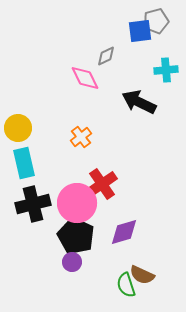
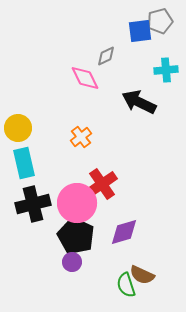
gray pentagon: moved 4 px right
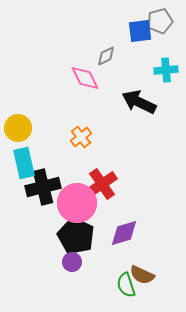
black cross: moved 10 px right, 17 px up
purple diamond: moved 1 px down
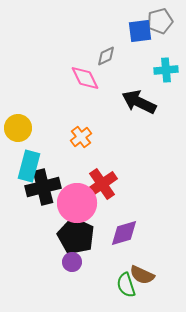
cyan rectangle: moved 5 px right, 3 px down; rotated 28 degrees clockwise
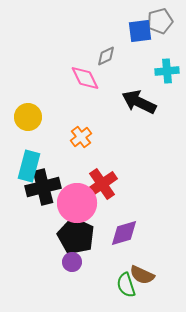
cyan cross: moved 1 px right, 1 px down
yellow circle: moved 10 px right, 11 px up
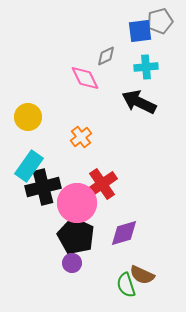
cyan cross: moved 21 px left, 4 px up
cyan rectangle: rotated 20 degrees clockwise
purple circle: moved 1 px down
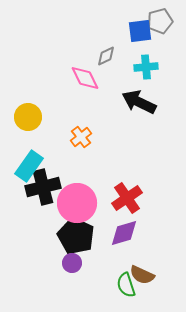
red cross: moved 25 px right, 14 px down
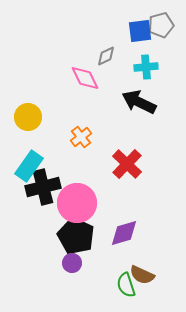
gray pentagon: moved 1 px right, 4 px down
red cross: moved 34 px up; rotated 12 degrees counterclockwise
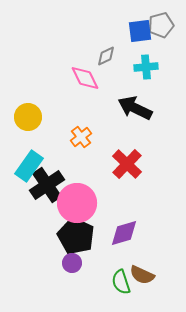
black arrow: moved 4 px left, 6 px down
black cross: moved 4 px right, 2 px up; rotated 20 degrees counterclockwise
green semicircle: moved 5 px left, 3 px up
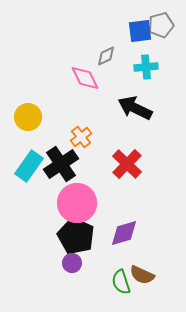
black cross: moved 14 px right, 21 px up
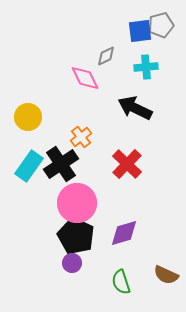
brown semicircle: moved 24 px right
